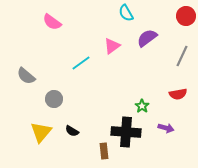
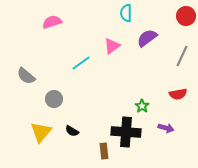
cyan semicircle: rotated 30 degrees clockwise
pink semicircle: rotated 126 degrees clockwise
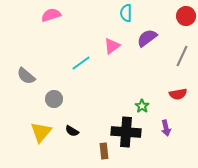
pink semicircle: moved 1 px left, 7 px up
purple arrow: rotated 63 degrees clockwise
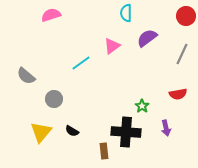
gray line: moved 2 px up
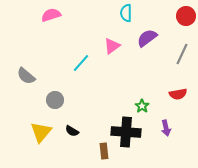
cyan line: rotated 12 degrees counterclockwise
gray circle: moved 1 px right, 1 px down
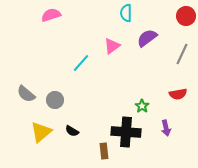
gray semicircle: moved 18 px down
yellow triangle: rotated 10 degrees clockwise
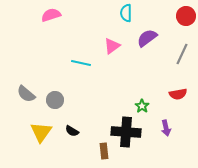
cyan line: rotated 60 degrees clockwise
yellow triangle: rotated 15 degrees counterclockwise
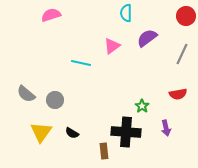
black semicircle: moved 2 px down
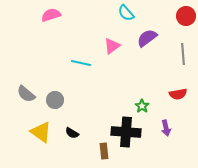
cyan semicircle: rotated 42 degrees counterclockwise
gray line: moved 1 px right; rotated 30 degrees counterclockwise
yellow triangle: rotated 30 degrees counterclockwise
